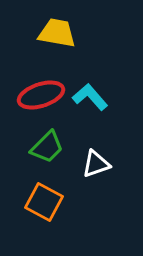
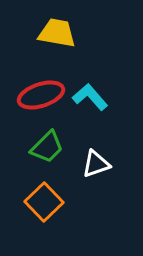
orange square: rotated 18 degrees clockwise
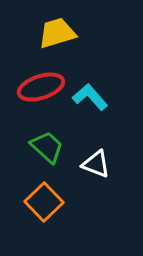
yellow trapezoid: rotated 27 degrees counterclockwise
red ellipse: moved 8 px up
green trapezoid: rotated 93 degrees counterclockwise
white triangle: rotated 40 degrees clockwise
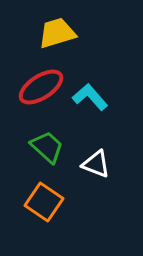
red ellipse: rotated 15 degrees counterclockwise
orange square: rotated 12 degrees counterclockwise
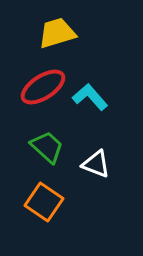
red ellipse: moved 2 px right
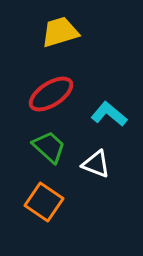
yellow trapezoid: moved 3 px right, 1 px up
red ellipse: moved 8 px right, 7 px down
cyan L-shape: moved 19 px right, 17 px down; rotated 9 degrees counterclockwise
green trapezoid: moved 2 px right
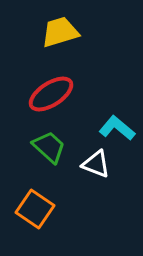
cyan L-shape: moved 8 px right, 14 px down
orange square: moved 9 px left, 7 px down
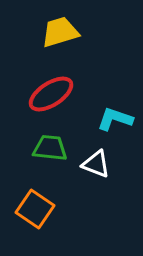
cyan L-shape: moved 2 px left, 9 px up; rotated 21 degrees counterclockwise
green trapezoid: moved 1 px right, 1 px down; rotated 36 degrees counterclockwise
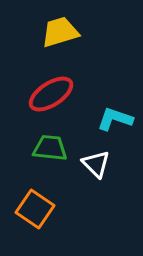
white triangle: rotated 24 degrees clockwise
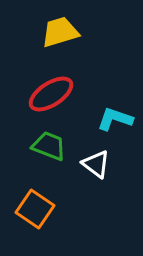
green trapezoid: moved 1 px left, 2 px up; rotated 15 degrees clockwise
white triangle: rotated 8 degrees counterclockwise
